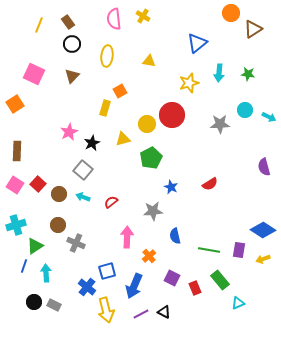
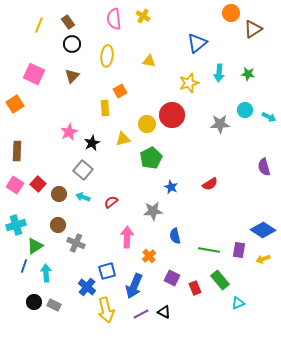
yellow rectangle at (105, 108): rotated 21 degrees counterclockwise
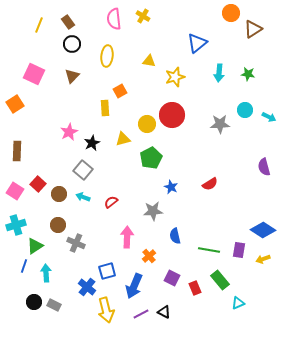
yellow star at (189, 83): moved 14 px left, 6 px up
pink square at (15, 185): moved 6 px down
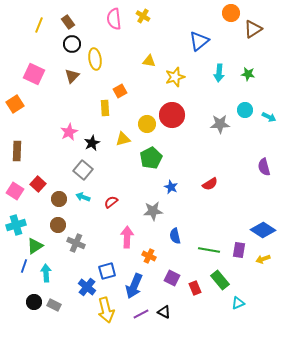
blue triangle at (197, 43): moved 2 px right, 2 px up
yellow ellipse at (107, 56): moved 12 px left, 3 px down; rotated 15 degrees counterclockwise
brown circle at (59, 194): moved 5 px down
orange cross at (149, 256): rotated 24 degrees counterclockwise
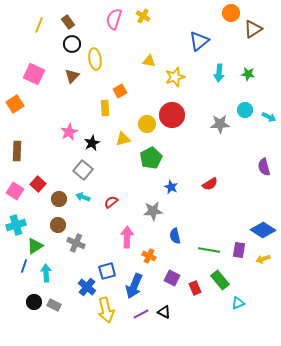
pink semicircle at (114, 19): rotated 25 degrees clockwise
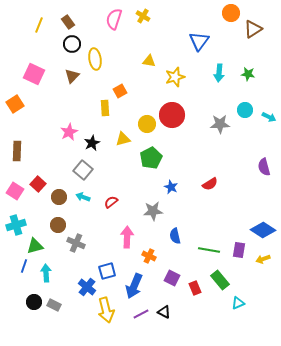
blue triangle at (199, 41): rotated 15 degrees counterclockwise
brown circle at (59, 199): moved 2 px up
green triangle at (35, 246): rotated 18 degrees clockwise
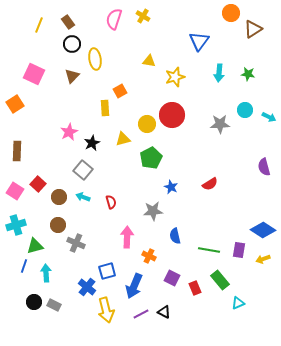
red semicircle at (111, 202): rotated 112 degrees clockwise
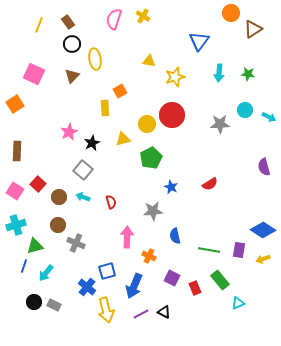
cyan arrow at (46, 273): rotated 138 degrees counterclockwise
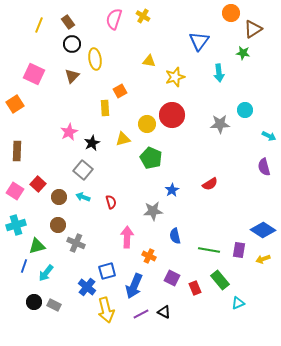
cyan arrow at (219, 73): rotated 12 degrees counterclockwise
green star at (248, 74): moved 5 px left, 21 px up
cyan arrow at (269, 117): moved 19 px down
green pentagon at (151, 158): rotated 20 degrees counterclockwise
blue star at (171, 187): moved 1 px right, 3 px down; rotated 16 degrees clockwise
green triangle at (35, 246): moved 2 px right
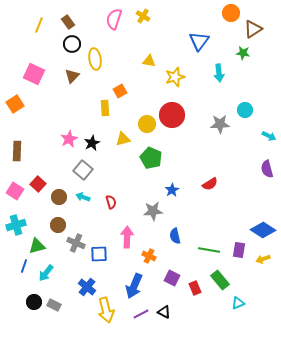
pink star at (69, 132): moved 7 px down
purple semicircle at (264, 167): moved 3 px right, 2 px down
blue square at (107, 271): moved 8 px left, 17 px up; rotated 12 degrees clockwise
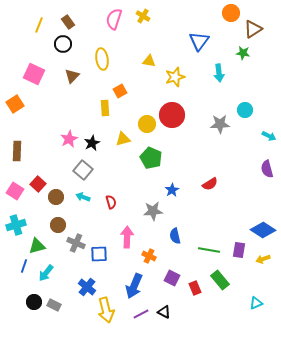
black circle at (72, 44): moved 9 px left
yellow ellipse at (95, 59): moved 7 px right
brown circle at (59, 197): moved 3 px left
cyan triangle at (238, 303): moved 18 px right
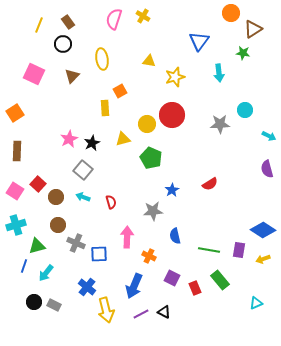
orange square at (15, 104): moved 9 px down
